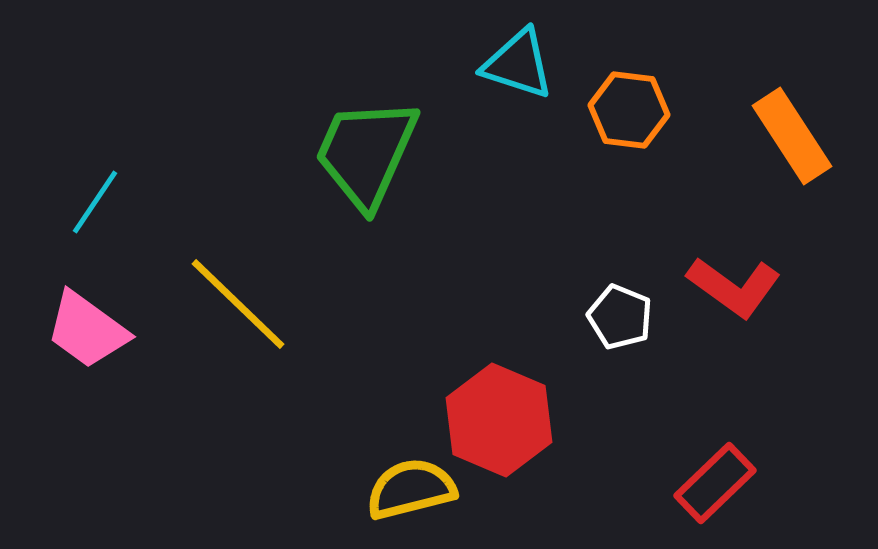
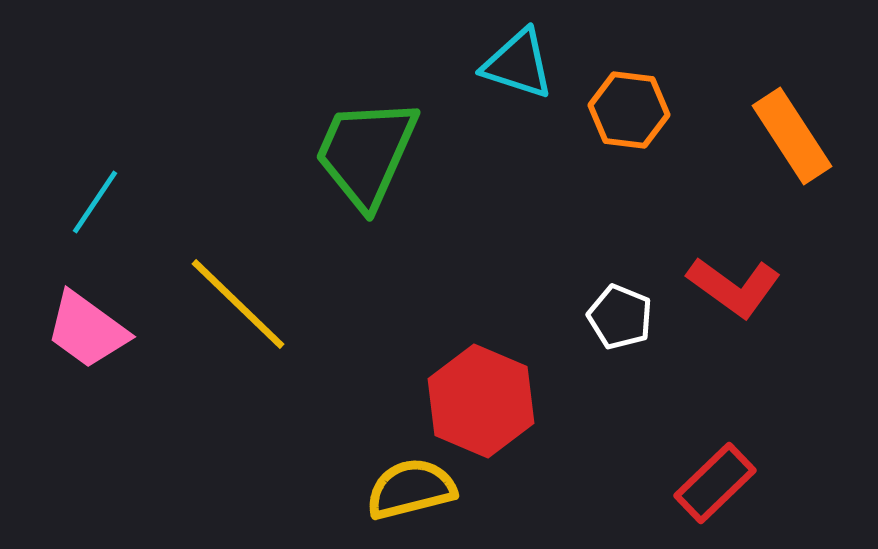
red hexagon: moved 18 px left, 19 px up
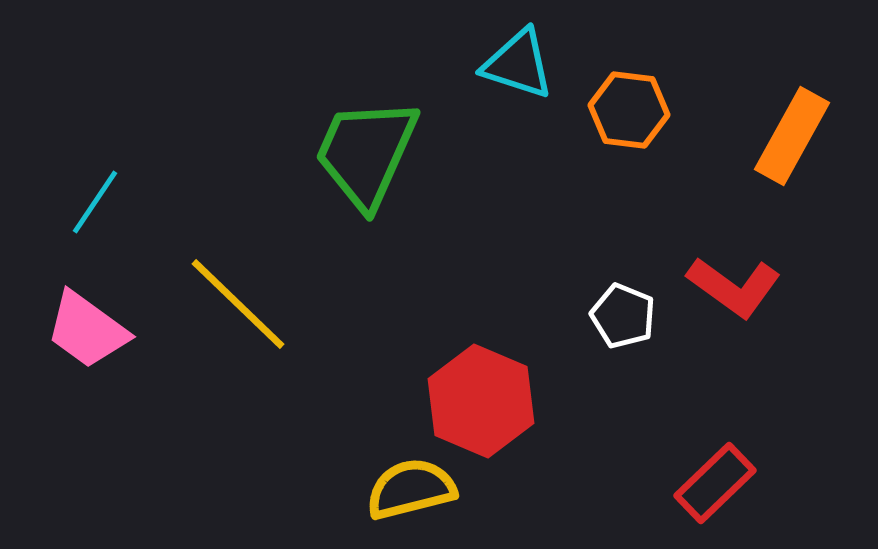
orange rectangle: rotated 62 degrees clockwise
white pentagon: moved 3 px right, 1 px up
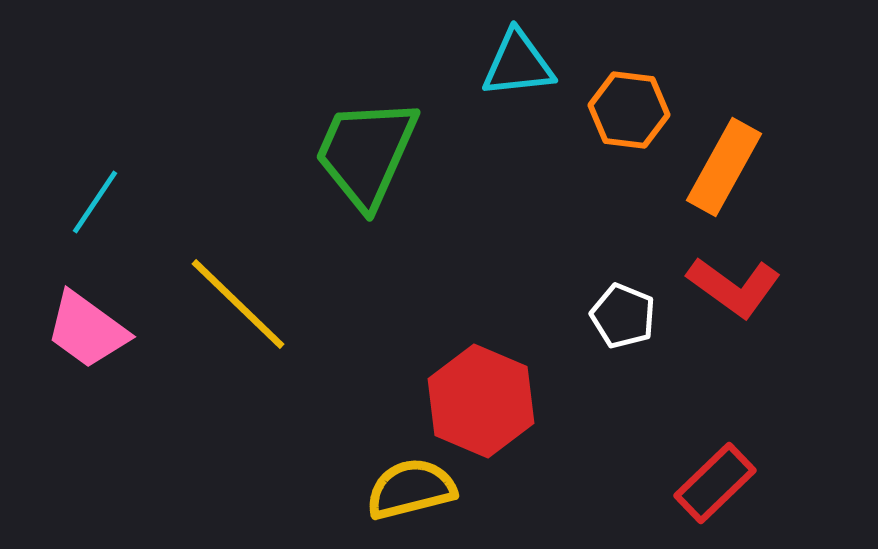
cyan triangle: rotated 24 degrees counterclockwise
orange rectangle: moved 68 px left, 31 px down
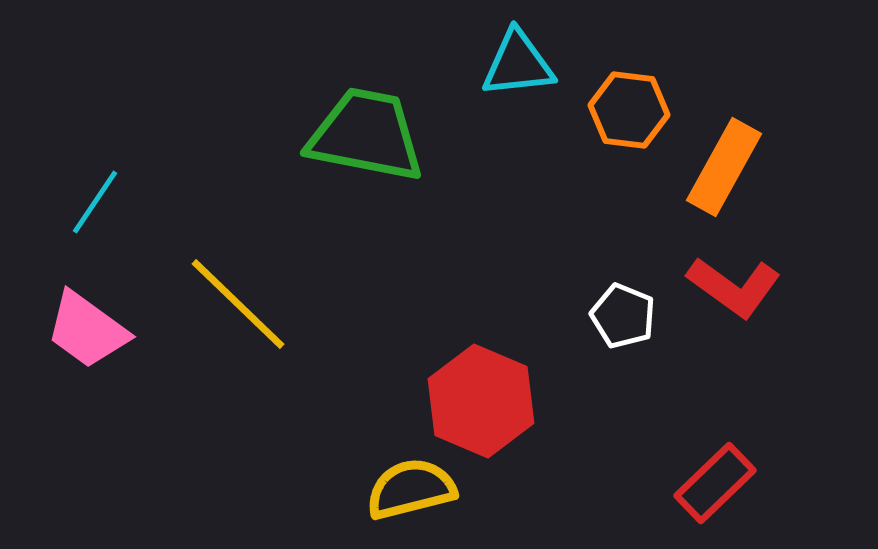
green trapezoid: moved 18 px up; rotated 77 degrees clockwise
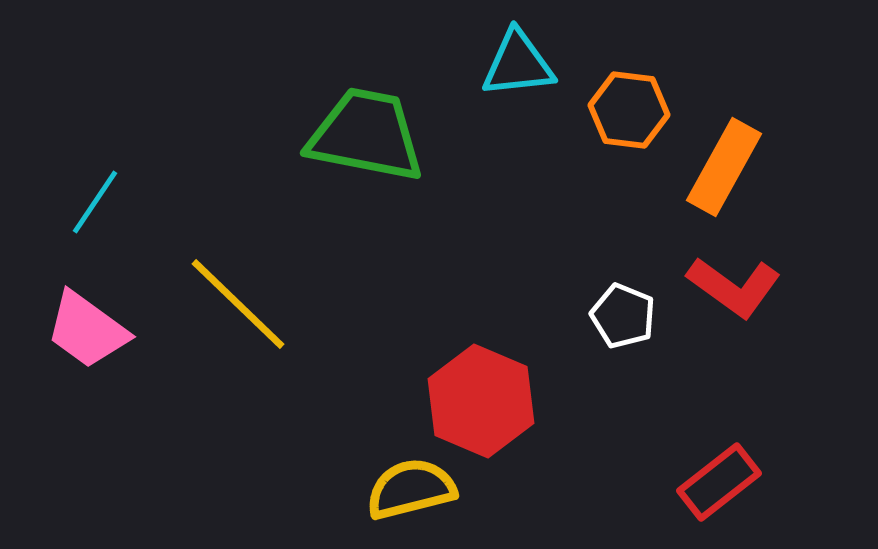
red rectangle: moved 4 px right, 1 px up; rotated 6 degrees clockwise
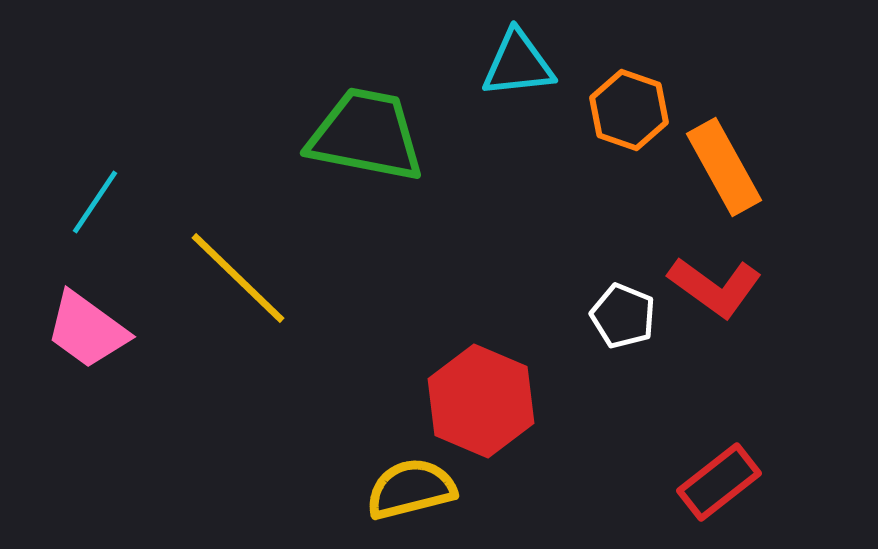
orange hexagon: rotated 12 degrees clockwise
orange rectangle: rotated 58 degrees counterclockwise
red L-shape: moved 19 px left
yellow line: moved 26 px up
